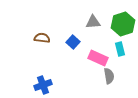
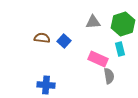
blue square: moved 9 px left, 1 px up
pink rectangle: moved 1 px down
blue cross: moved 3 px right; rotated 24 degrees clockwise
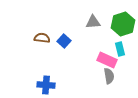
pink rectangle: moved 9 px right, 1 px down
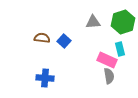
green hexagon: moved 2 px up
blue cross: moved 1 px left, 7 px up
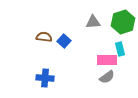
brown semicircle: moved 2 px right, 1 px up
pink rectangle: rotated 24 degrees counterclockwise
gray semicircle: moved 2 px left, 1 px down; rotated 63 degrees clockwise
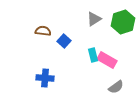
gray triangle: moved 1 px right, 3 px up; rotated 28 degrees counterclockwise
brown semicircle: moved 1 px left, 6 px up
cyan rectangle: moved 27 px left, 6 px down
pink rectangle: rotated 30 degrees clockwise
gray semicircle: moved 9 px right, 10 px down
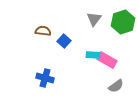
gray triangle: rotated 21 degrees counterclockwise
cyan rectangle: rotated 72 degrees counterclockwise
blue cross: rotated 12 degrees clockwise
gray semicircle: moved 1 px up
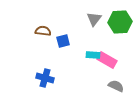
green hexagon: moved 3 px left; rotated 15 degrees clockwise
blue square: moved 1 px left; rotated 32 degrees clockwise
gray semicircle: rotated 119 degrees counterclockwise
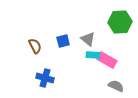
gray triangle: moved 6 px left, 20 px down; rotated 28 degrees counterclockwise
brown semicircle: moved 8 px left, 15 px down; rotated 56 degrees clockwise
